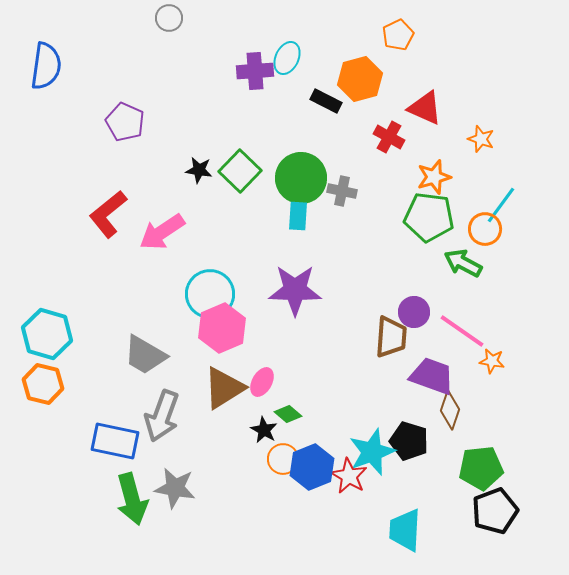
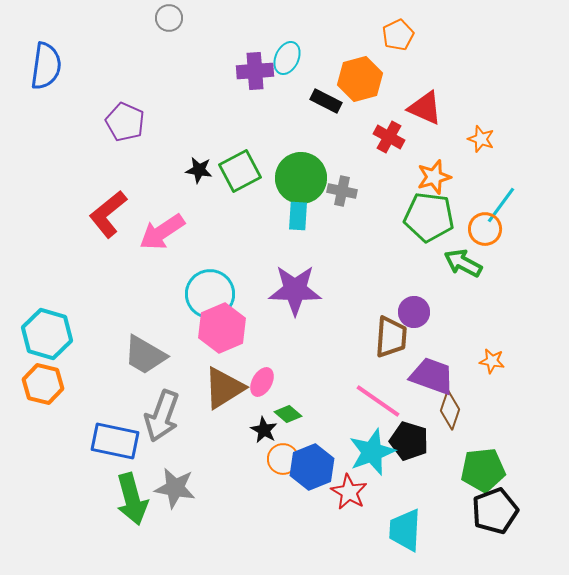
green square at (240, 171): rotated 18 degrees clockwise
pink line at (462, 331): moved 84 px left, 70 px down
green pentagon at (481, 468): moved 2 px right, 2 px down
red star at (349, 476): moved 16 px down
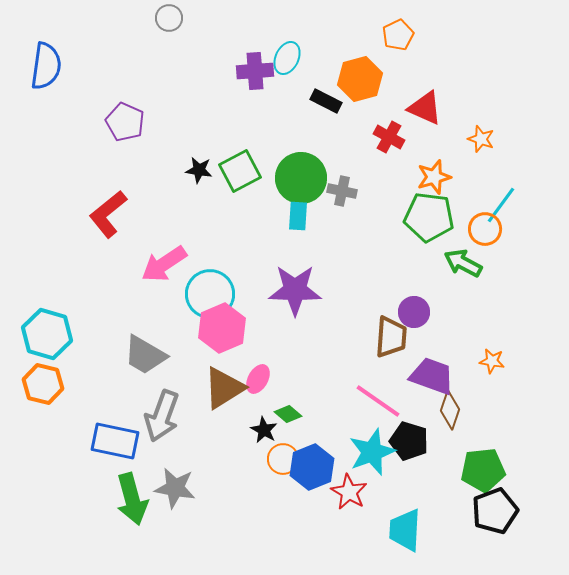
pink arrow at (162, 232): moved 2 px right, 32 px down
pink ellipse at (262, 382): moved 4 px left, 3 px up
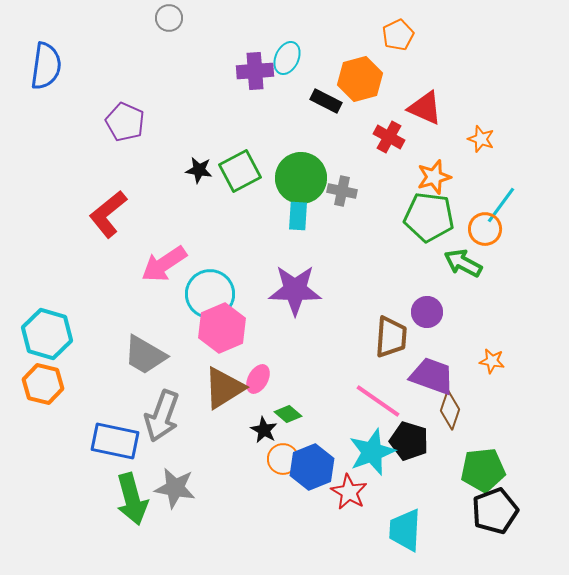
purple circle at (414, 312): moved 13 px right
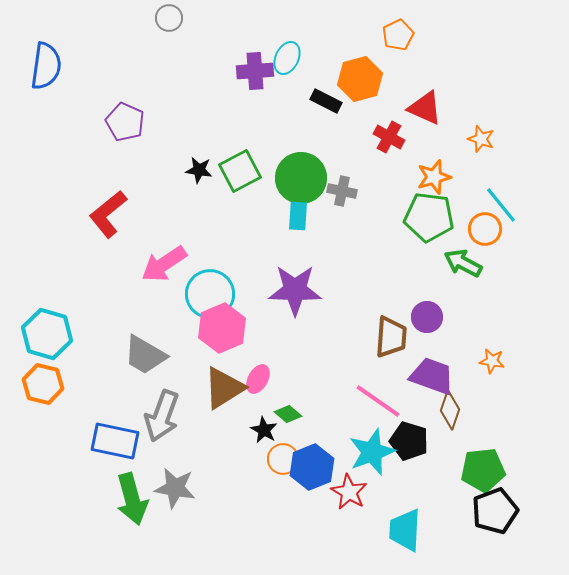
cyan line at (501, 205): rotated 75 degrees counterclockwise
purple circle at (427, 312): moved 5 px down
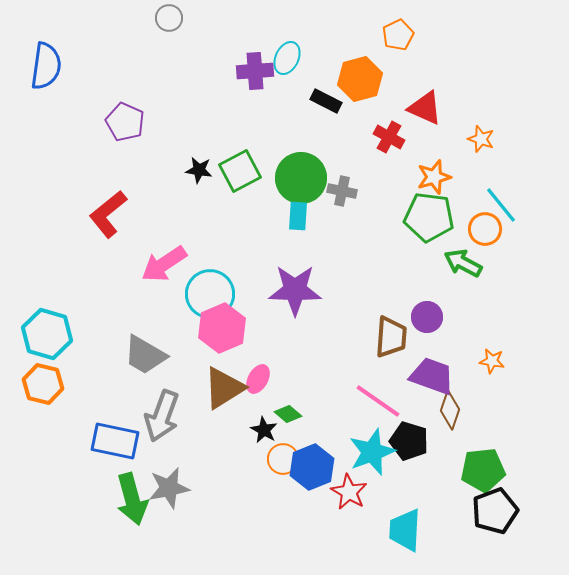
gray star at (175, 488): moved 6 px left; rotated 21 degrees counterclockwise
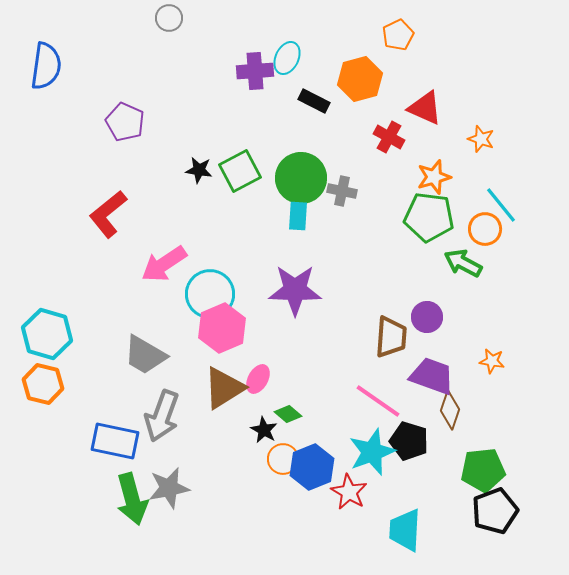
black rectangle at (326, 101): moved 12 px left
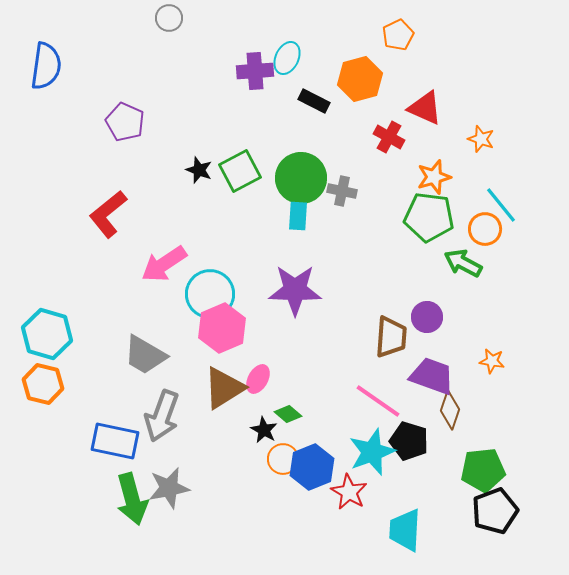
black star at (199, 170): rotated 12 degrees clockwise
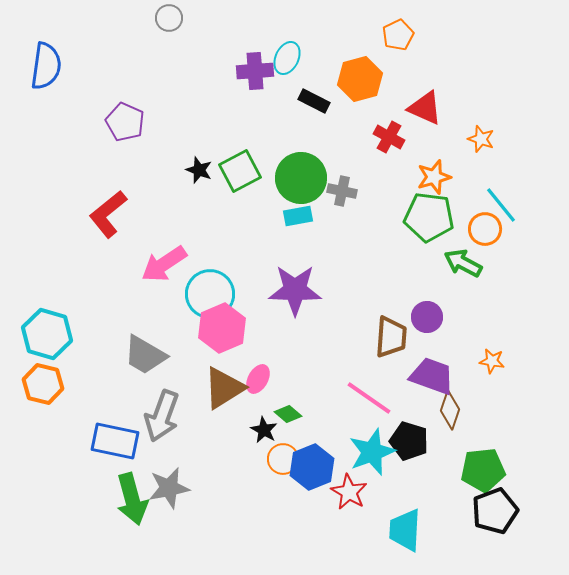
cyan rectangle at (298, 216): rotated 76 degrees clockwise
pink line at (378, 401): moved 9 px left, 3 px up
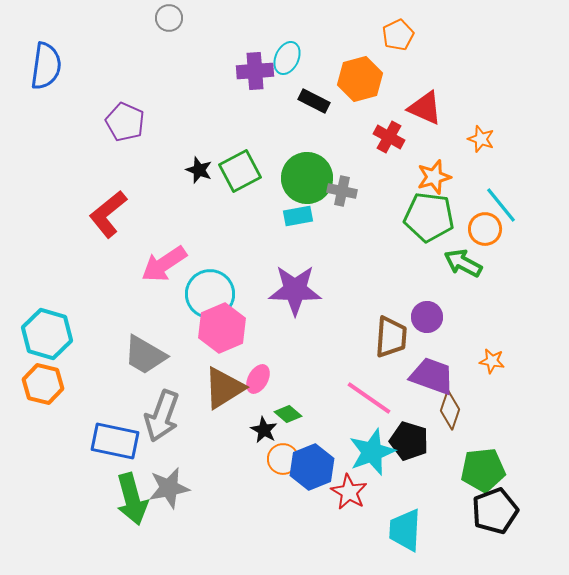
green circle at (301, 178): moved 6 px right
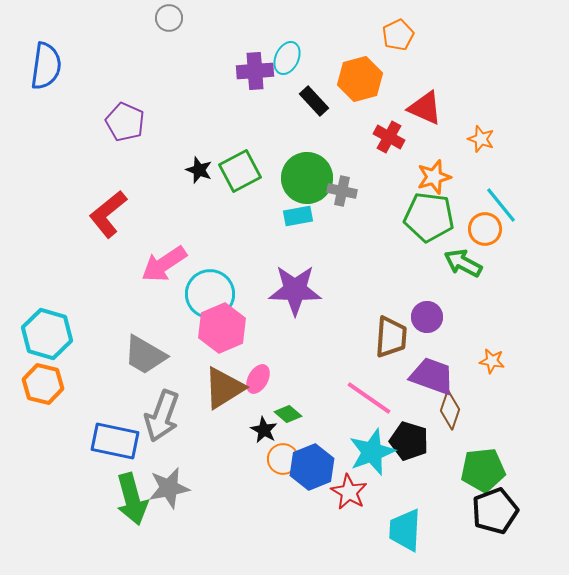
black rectangle at (314, 101): rotated 20 degrees clockwise
